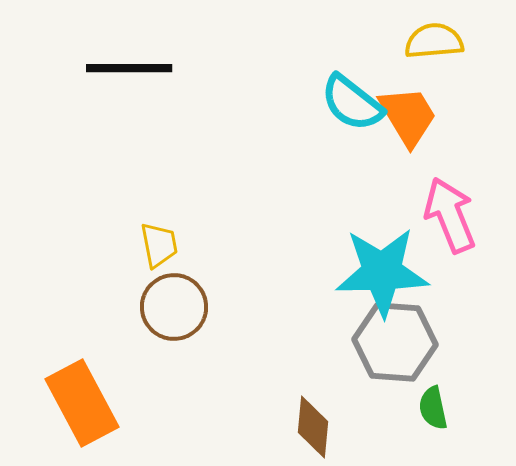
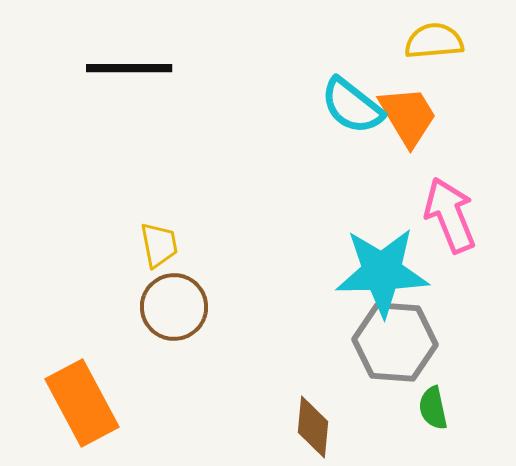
cyan semicircle: moved 3 px down
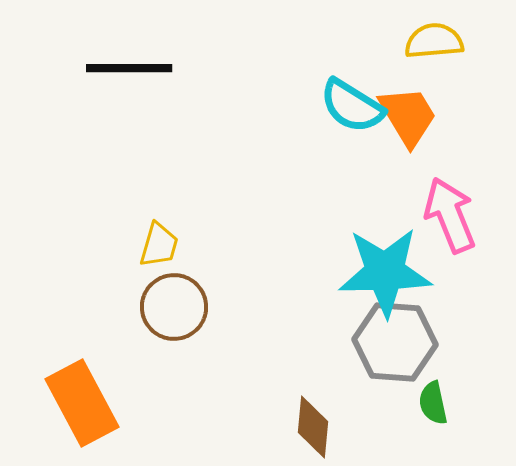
cyan semicircle: rotated 6 degrees counterclockwise
yellow trapezoid: rotated 27 degrees clockwise
cyan star: moved 3 px right
green semicircle: moved 5 px up
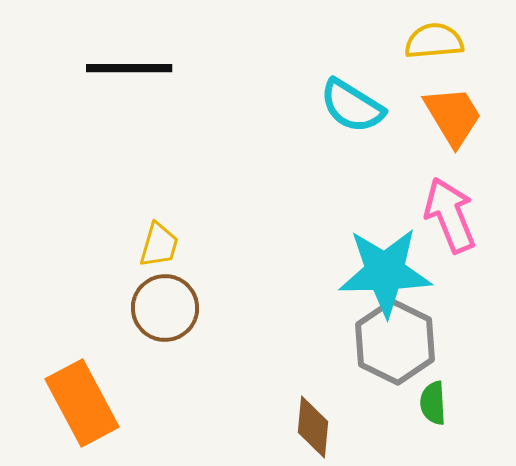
orange trapezoid: moved 45 px right
brown circle: moved 9 px left, 1 px down
gray hexagon: rotated 22 degrees clockwise
green semicircle: rotated 9 degrees clockwise
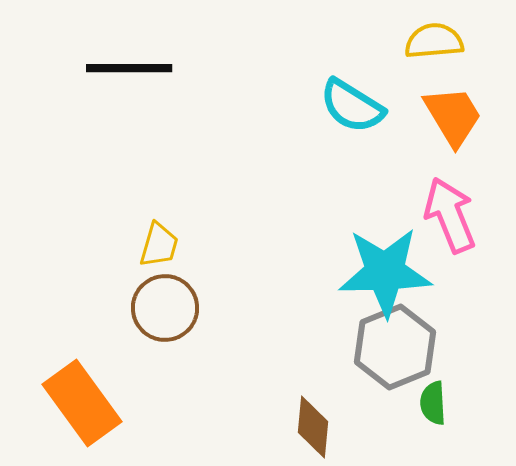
gray hexagon: moved 5 px down; rotated 12 degrees clockwise
orange rectangle: rotated 8 degrees counterclockwise
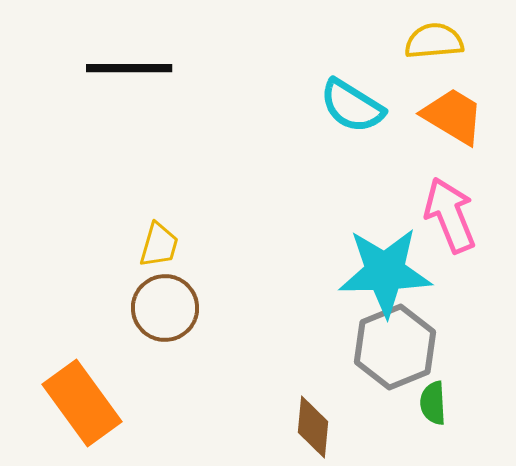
orange trapezoid: rotated 28 degrees counterclockwise
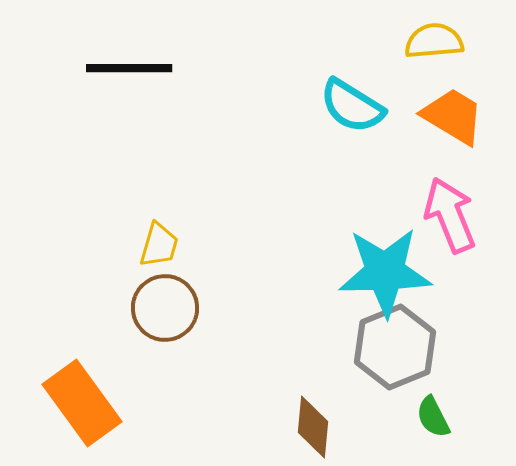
green semicircle: moved 14 px down; rotated 24 degrees counterclockwise
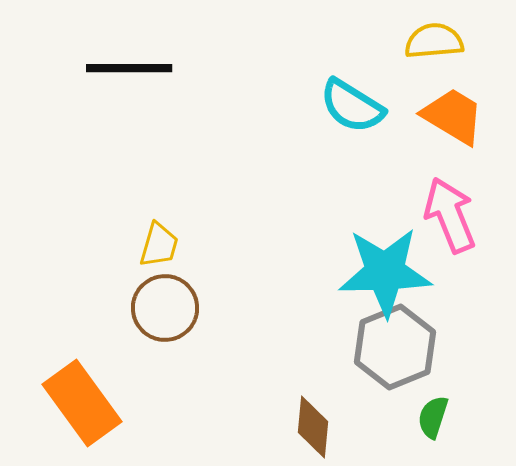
green semicircle: rotated 45 degrees clockwise
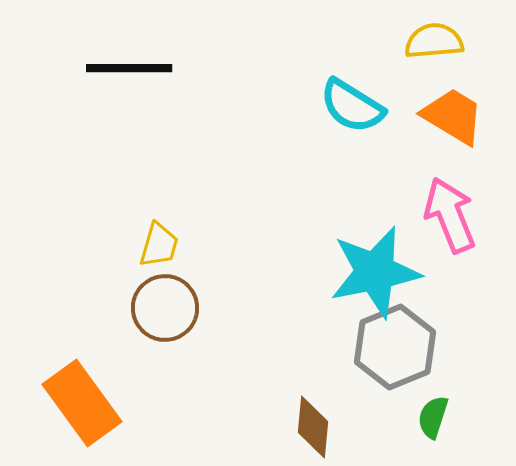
cyan star: moved 10 px left; rotated 10 degrees counterclockwise
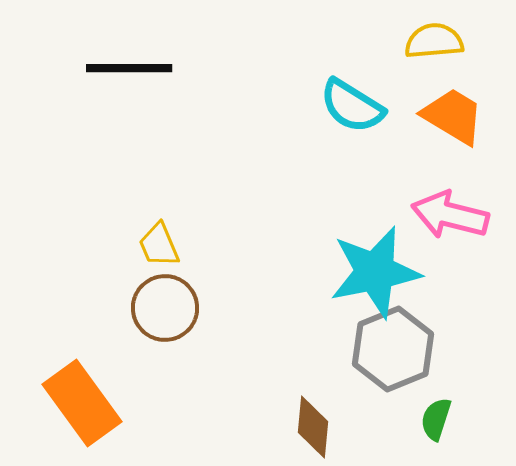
pink arrow: rotated 54 degrees counterclockwise
yellow trapezoid: rotated 141 degrees clockwise
gray hexagon: moved 2 px left, 2 px down
green semicircle: moved 3 px right, 2 px down
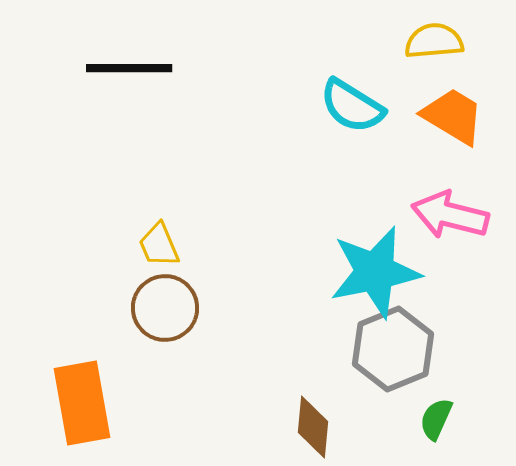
orange rectangle: rotated 26 degrees clockwise
green semicircle: rotated 6 degrees clockwise
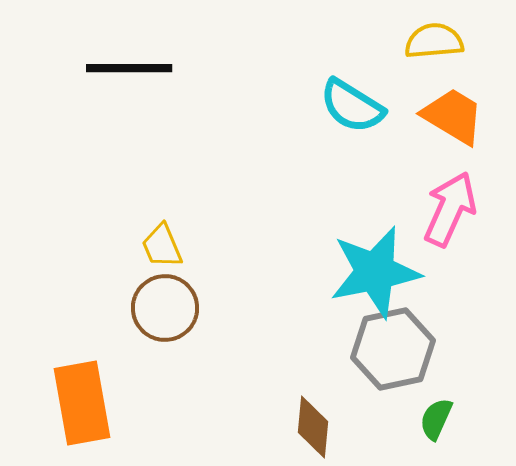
pink arrow: moved 6 px up; rotated 100 degrees clockwise
yellow trapezoid: moved 3 px right, 1 px down
gray hexagon: rotated 10 degrees clockwise
